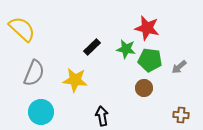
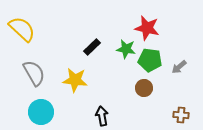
gray semicircle: rotated 52 degrees counterclockwise
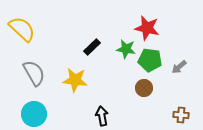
cyan circle: moved 7 px left, 2 px down
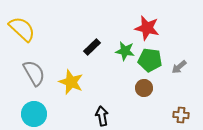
green star: moved 1 px left, 2 px down
yellow star: moved 4 px left, 2 px down; rotated 15 degrees clockwise
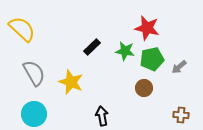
green pentagon: moved 2 px right, 1 px up; rotated 20 degrees counterclockwise
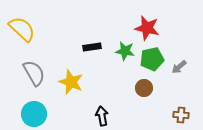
black rectangle: rotated 36 degrees clockwise
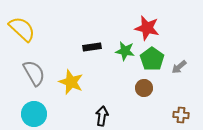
green pentagon: rotated 25 degrees counterclockwise
black arrow: rotated 18 degrees clockwise
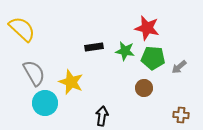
black rectangle: moved 2 px right
green pentagon: moved 1 px right, 1 px up; rotated 30 degrees counterclockwise
cyan circle: moved 11 px right, 11 px up
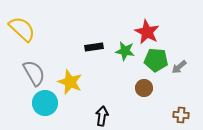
red star: moved 4 px down; rotated 15 degrees clockwise
green pentagon: moved 3 px right, 2 px down
yellow star: moved 1 px left
